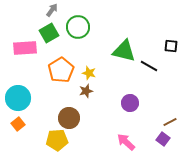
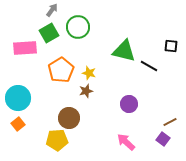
purple circle: moved 1 px left, 1 px down
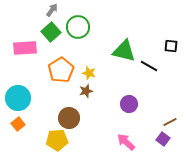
green square: moved 2 px right, 1 px up; rotated 12 degrees counterclockwise
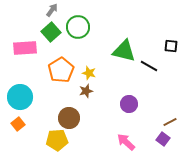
cyan circle: moved 2 px right, 1 px up
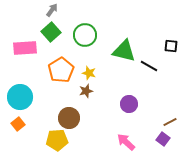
green circle: moved 7 px right, 8 px down
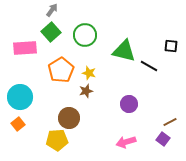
pink arrow: rotated 60 degrees counterclockwise
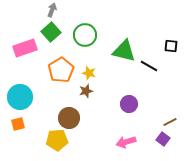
gray arrow: rotated 16 degrees counterclockwise
pink rectangle: rotated 15 degrees counterclockwise
orange square: rotated 24 degrees clockwise
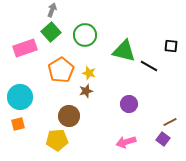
brown circle: moved 2 px up
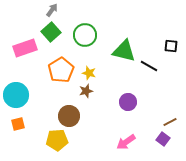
gray arrow: rotated 16 degrees clockwise
cyan circle: moved 4 px left, 2 px up
purple circle: moved 1 px left, 2 px up
pink arrow: rotated 18 degrees counterclockwise
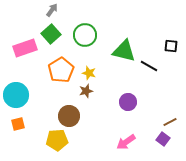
green square: moved 2 px down
